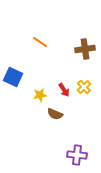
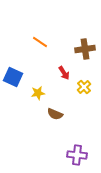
red arrow: moved 17 px up
yellow star: moved 2 px left, 2 px up
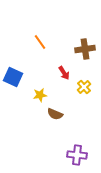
orange line: rotated 21 degrees clockwise
yellow star: moved 2 px right, 2 px down
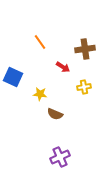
red arrow: moved 1 px left, 6 px up; rotated 24 degrees counterclockwise
yellow cross: rotated 32 degrees clockwise
yellow star: moved 1 px up; rotated 16 degrees clockwise
purple cross: moved 17 px left, 2 px down; rotated 30 degrees counterclockwise
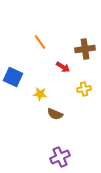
yellow cross: moved 2 px down
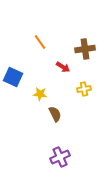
brown semicircle: rotated 140 degrees counterclockwise
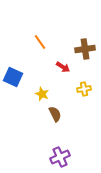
yellow star: moved 2 px right; rotated 16 degrees clockwise
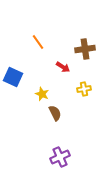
orange line: moved 2 px left
brown semicircle: moved 1 px up
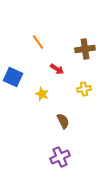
red arrow: moved 6 px left, 2 px down
brown semicircle: moved 8 px right, 8 px down
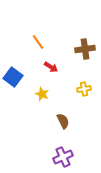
red arrow: moved 6 px left, 2 px up
blue square: rotated 12 degrees clockwise
purple cross: moved 3 px right
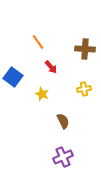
brown cross: rotated 12 degrees clockwise
red arrow: rotated 16 degrees clockwise
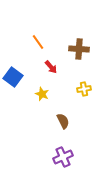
brown cross: moved 6 px left
